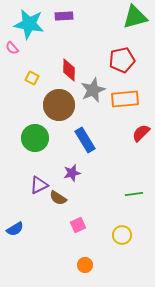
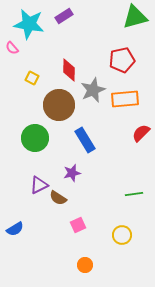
purple rectangle: rotated 30 degrees counterclockwise
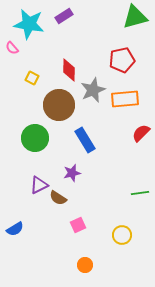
green line: moved 6 px right, 1 px up
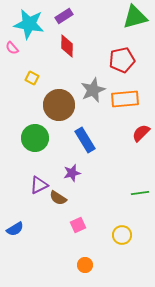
red diamond: moved 2 px left, 24 px up
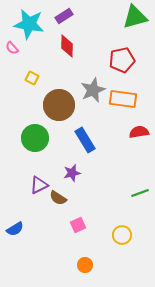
orange rectangle: moved 2 px left; rotated 12 degrees clockwise
red semicircle: moved 2 px left, 1 px up; rotated 36 degrees clockwise
green line: rotated 12 degrees counterclockwise
